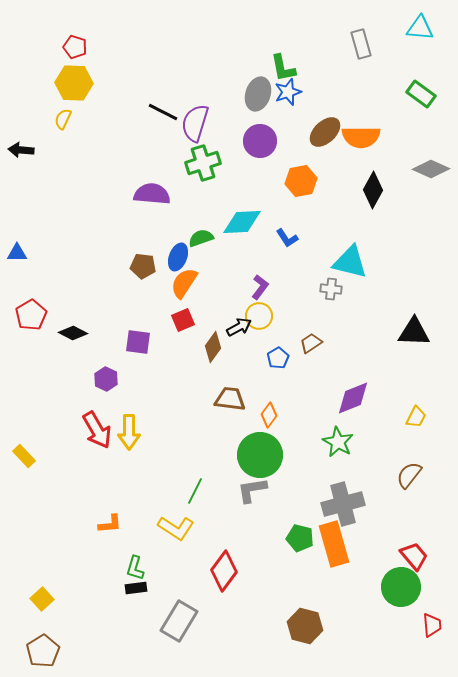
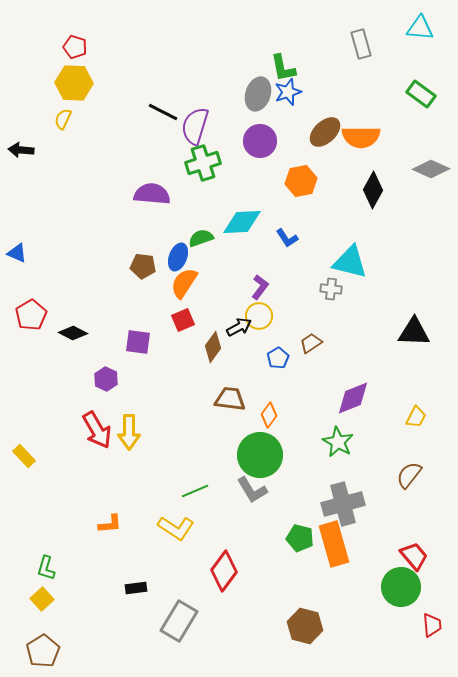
purple semicircle at (195, 123): moved 3 px down
blue triangle at (17, 253): rotated 25 degrees clockwise
gray L-shape at (252, 490): rotated 112 degrees counterclockwise
green line at (195, 491): rotated 40 degrees clockwise
green L-shape at (135, 568): moved 89 px left
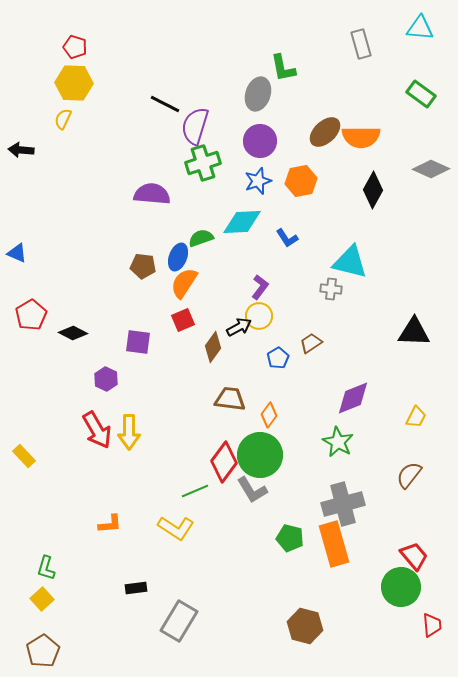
blue star at (288, 92): moved 30 px left, 89 px down
black line at (163, 112): moved 2 px right, 8 px up
green pentagon at (300, 538): moved 10 px left
red diamond at (224, 571): moved 109 px up
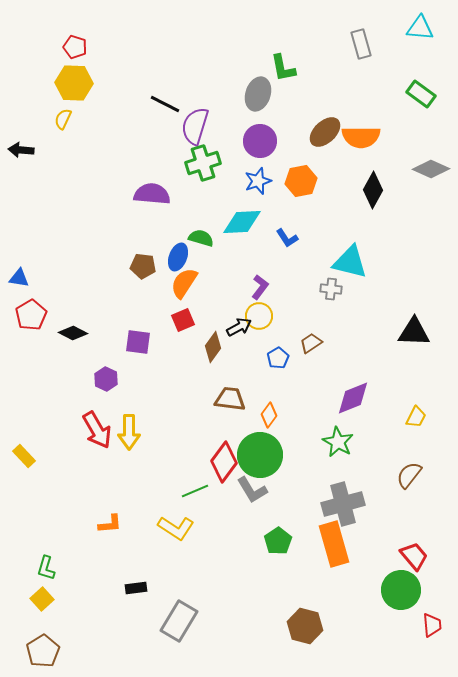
green semicircle at (201, 238): rotated 35 degrees clockwise
blue triangle at (17, 253): moved 2 px right, 25 px down; rotated 15 degrees counterclockwise
green pentagon at (290, 538): moved 12 px left, 3 px down; rotated 24 degrees clockwise
green circle at (401, 587): moved 3 px down
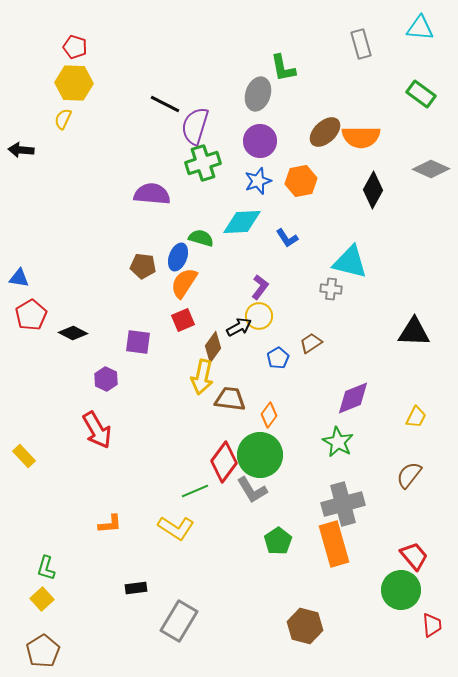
yellow arrow at (129, 432): moved 73 px right, 55 px up; rotated 12 degrees clockwise
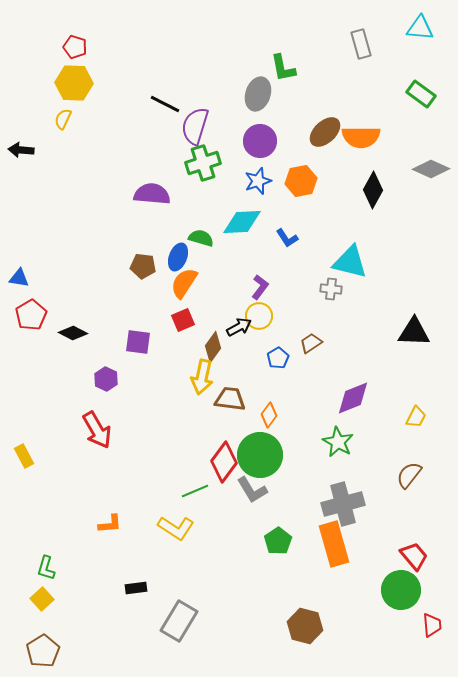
yellow rectangle at (24, 456): rotated 15 degrees clockwise
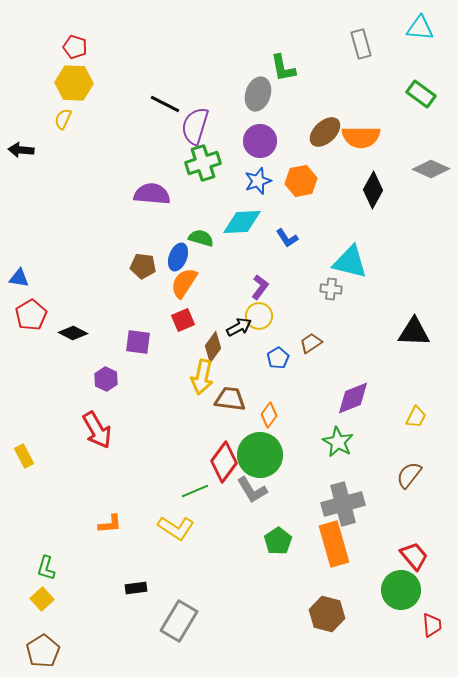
brown hexagon at (305, 626): moved 22 px right, 12 px up
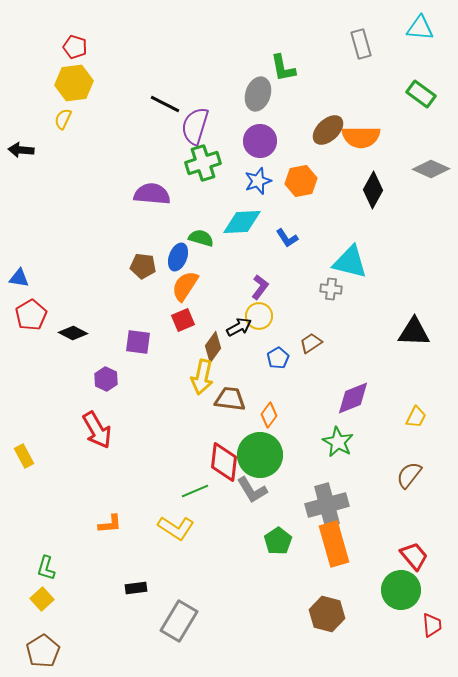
yellow hexagon at (74, 83): rotated 9 degrees counterclockwise
brown ellipse at (325, 132): moved 3 px right, 2 px up
orange semicircle at (184, 283): moved 1 px right, 3 px down
red diamond at (224, 462): rotated 30 degrees counterclockwise
gray cross at (343, 504): moved 16 px left, 1 px down
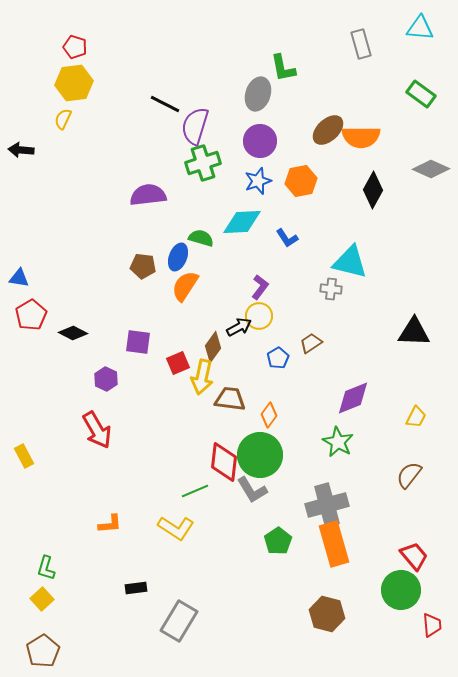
purple semicircle at (152, 194): moved 4 px left, 1 px down; rotated 12 degrees counterclockwise
red square at (183, 320): moved 5 px left, 43 px down
